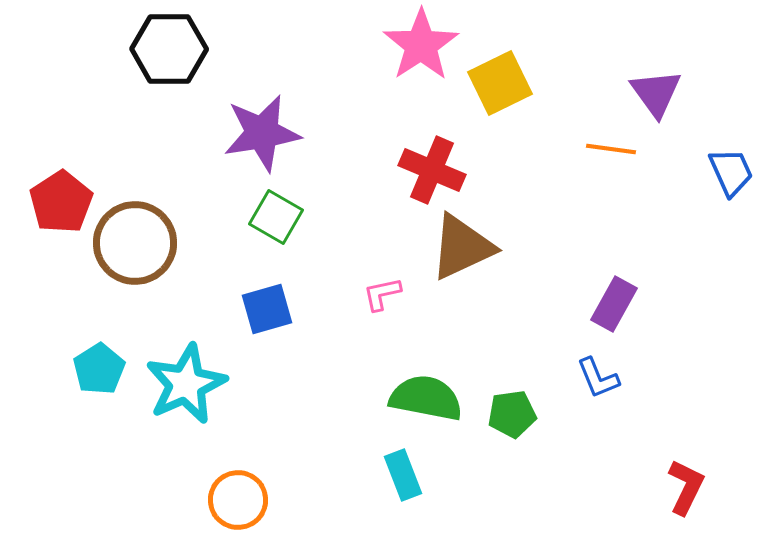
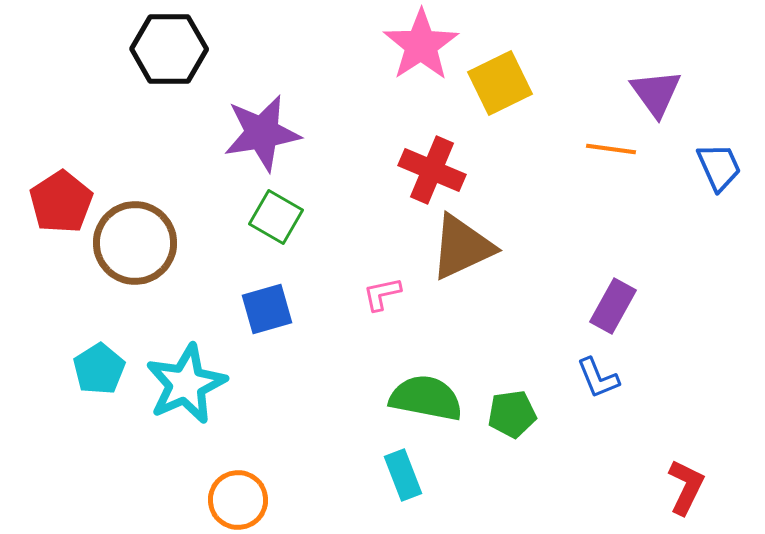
blue trapezoid: moved 12 px left, 5 px up
purple rectangle: moved 1 px left, 2 px down
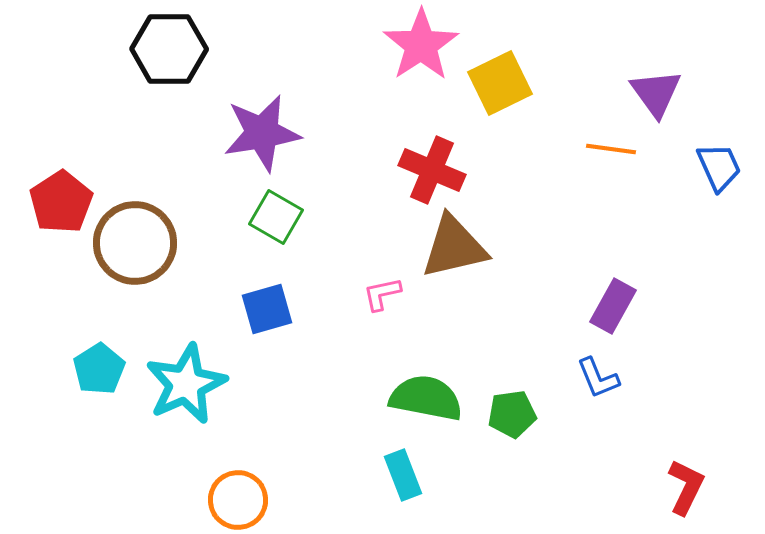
brown triangle: moved 8 px left; rotated 12 degrees clockwise
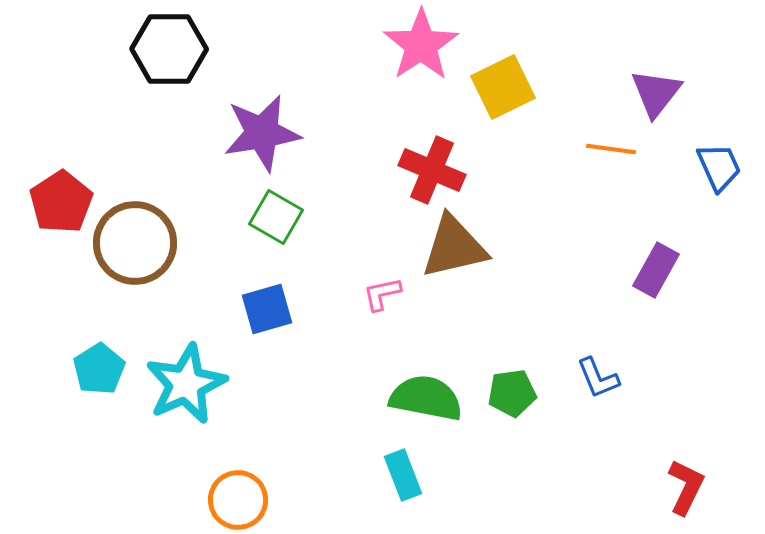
yellow square: moved 3 px right, 4 px down
purple triangle: rotated 14 degrees clockwise
purple rectangle: moved 43 px right, 36 px up
green pentagon: moved 21 px up
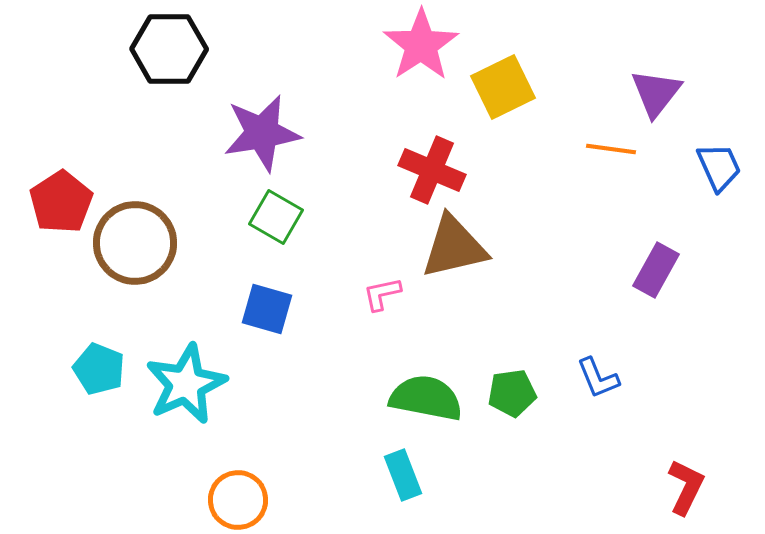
blue square: rotated 32 degrees clockwise
cyan pentagon: rotated 18 degrees counterclockwise
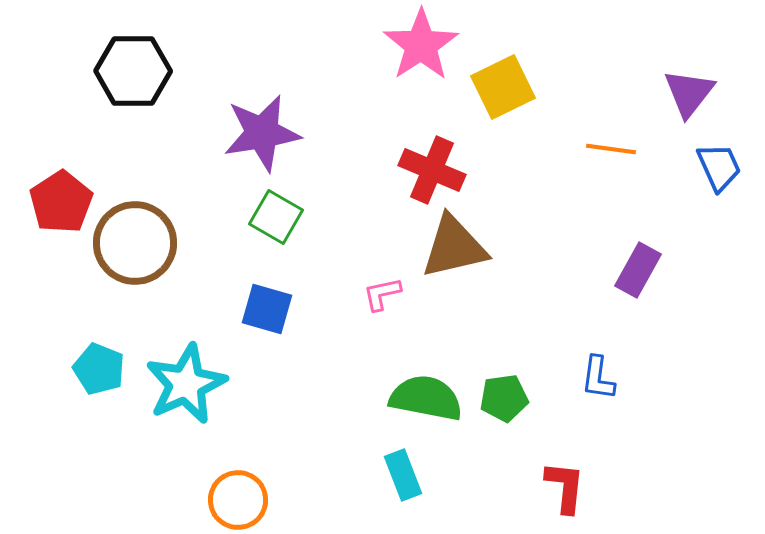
black hexagon: moved 36 px left, 22 px down
purple triangle: moved 33 px right
purple rectangle: moved 18 px left
blue L-shape: rotated 30 degrees clockwise
green pentagon: moved 8 px left, 5 px down
red L-shape: moved 121 px left; rotated 20 degrees counterclockwise
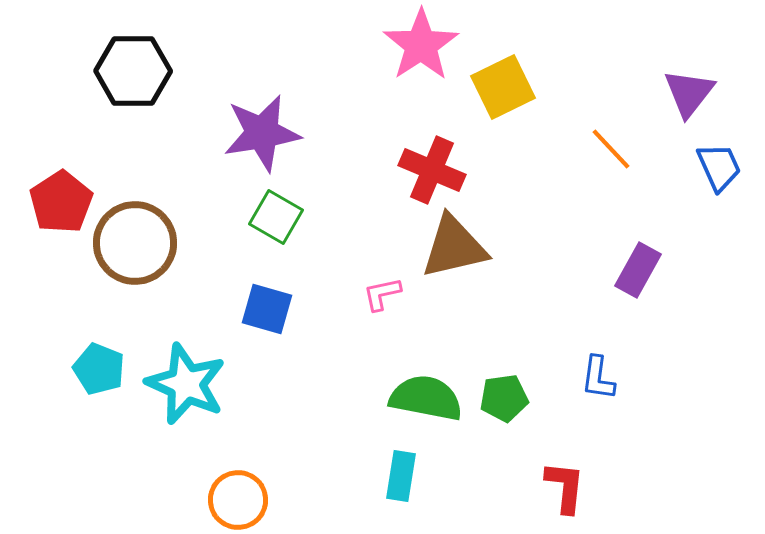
orange line: rotated 39 degrees clockwise
cyan star: rotated 24 degrees counterclockwise
cyan rectangle: moved 2 px left, 1 px down; rotated 30 degrees clockwise
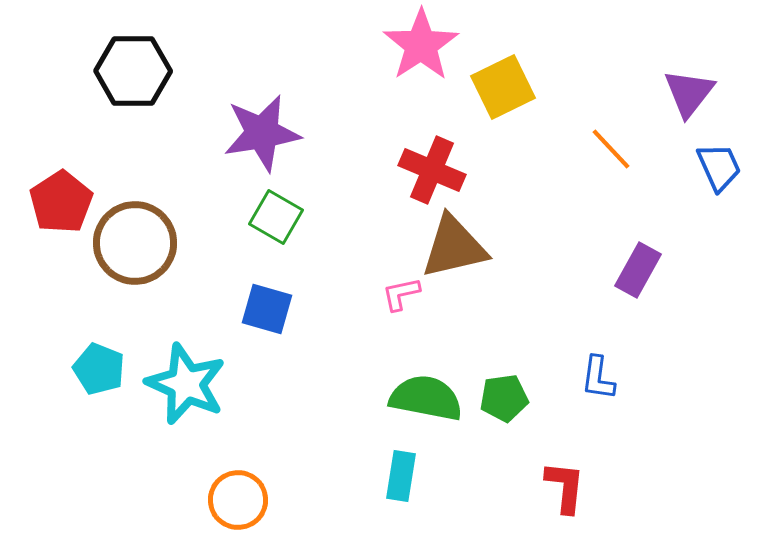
pink L-shape: moved 19 px right
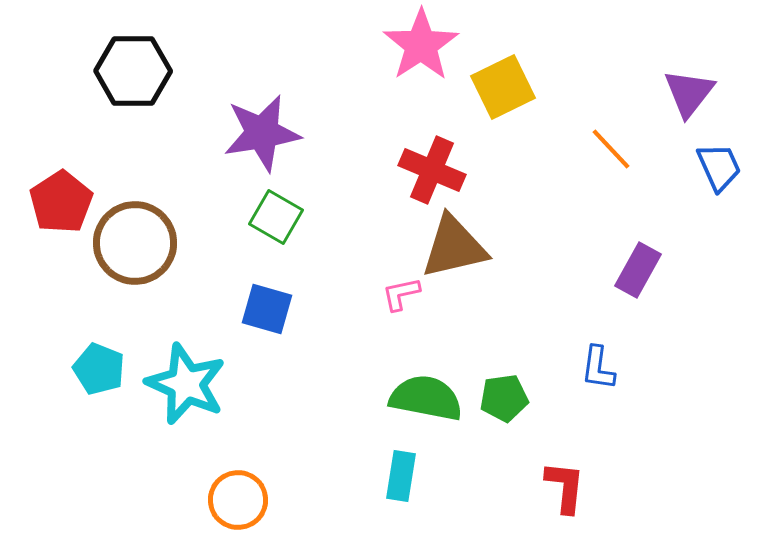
blue L-shape: moved 10 px up
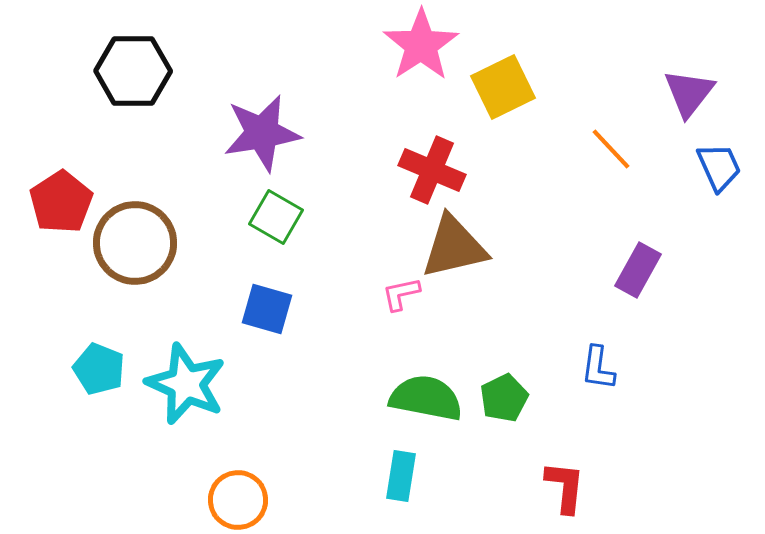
green pentagon: rotated 18 degrees counterclockwise
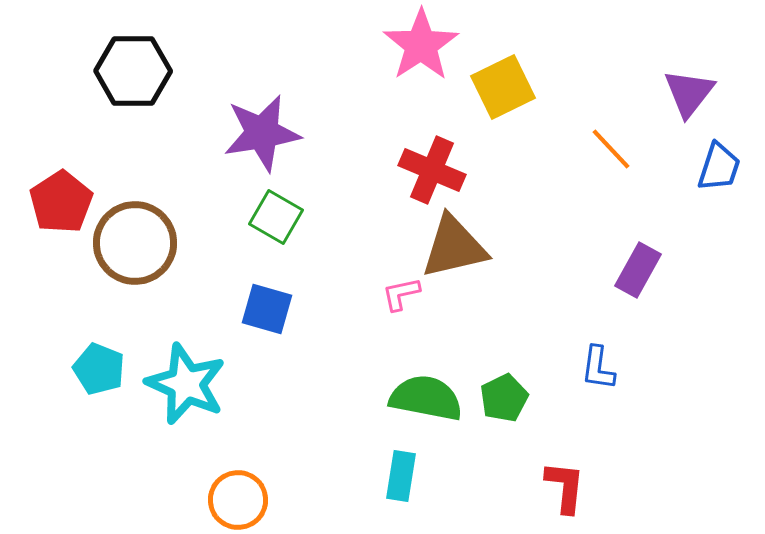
blue trapezoid: rotated 42 degrees clockwise
